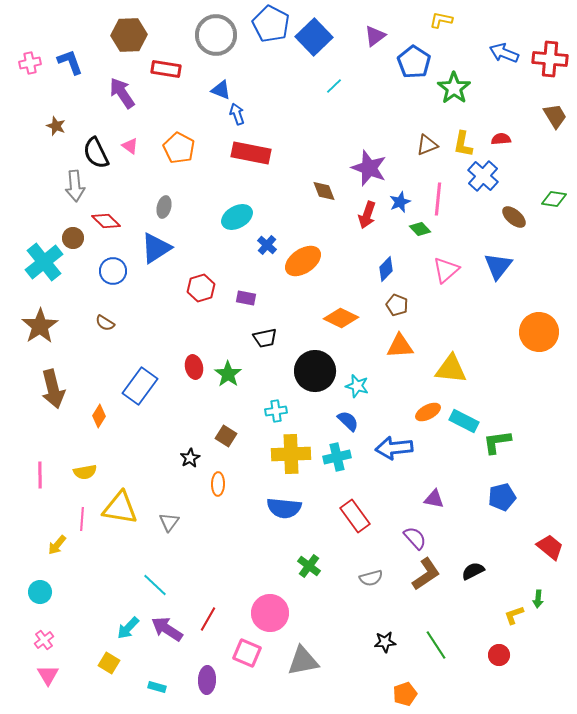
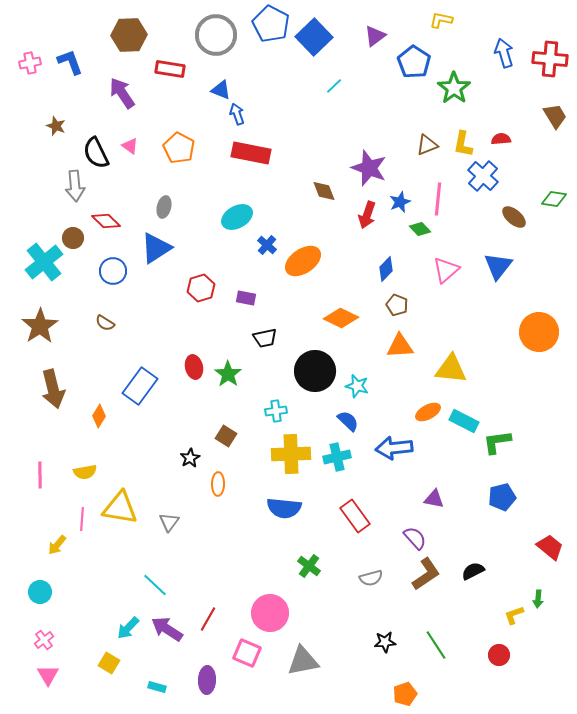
blue arrow at (504, 53): rotated 52 degrees clockwise
red rectangle at (166, 69): moved 4 px right
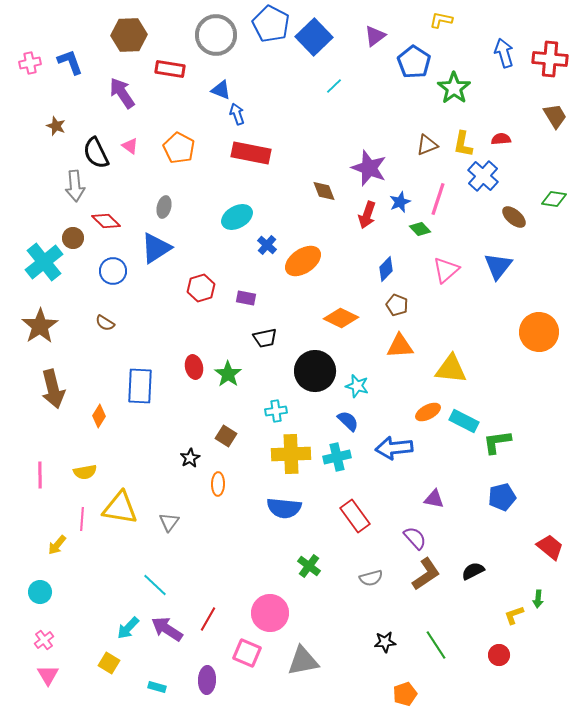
pink line at (438, 199): rotated 12 degrees clockwise
blue rectangle at (140, 386): rotated 33 degrees counterclockwise
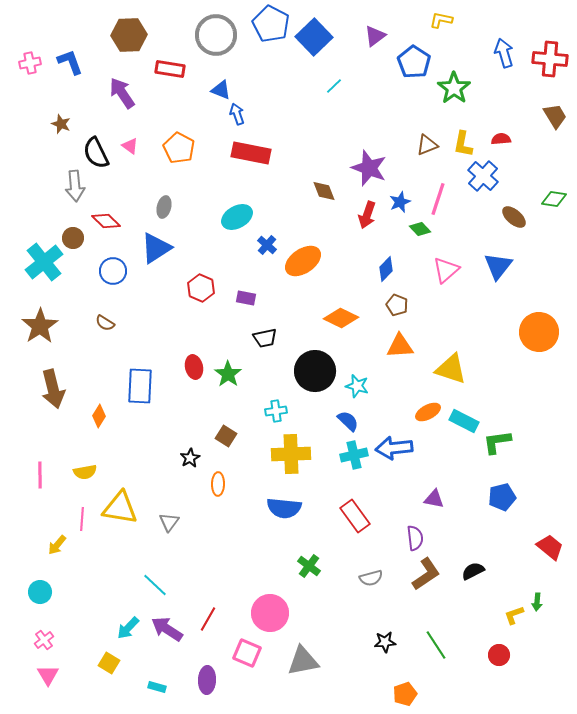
brown star at (56, 126): moved 5 px right, 2 px up
red hexagon at (201, 288): rotated 20 degrees counterclockwise
yellow triangle at (451, 369): rotated 12 degrees clockwise
cyan cross at (337, 457): moved 17 px right, 2 px up
purple semicircle at (415, 538): rotated 35 degrees clockwise
green arrow at (538, 599): moved 1 px left, 3 px down
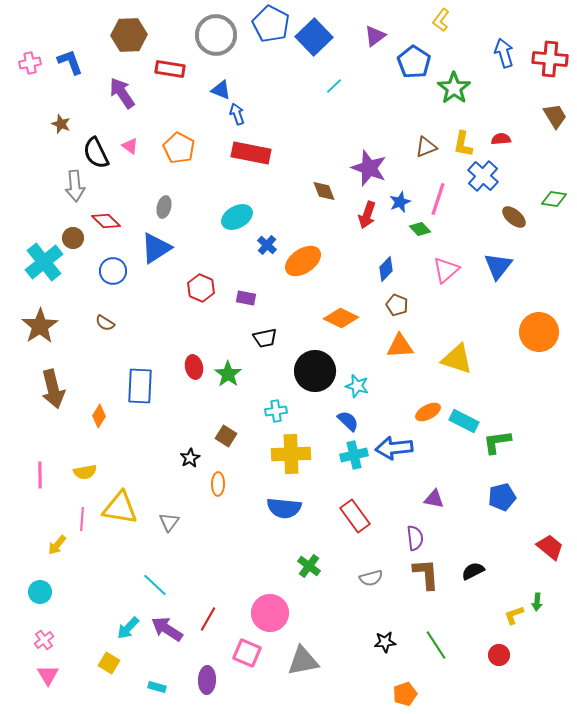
yellow L-shape at (441, 20): rotated 65 degrees counterclockwise
brown triangle at (427, 145): moved 1 px left, 2 px down
yellow triangle at (451, 369): moved 6 px right, 10 px up
brown L-shape at (426, 574): rotated 60 degrees counterclockwise
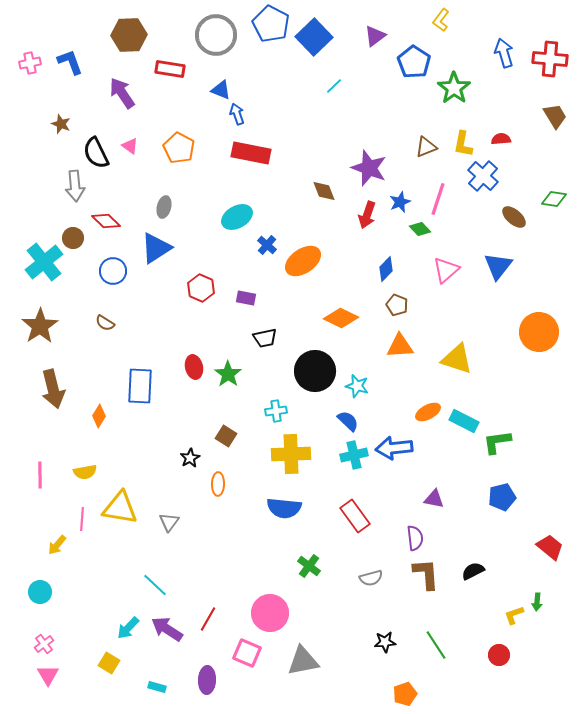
pink cross at (44, 640): moved 4 px down
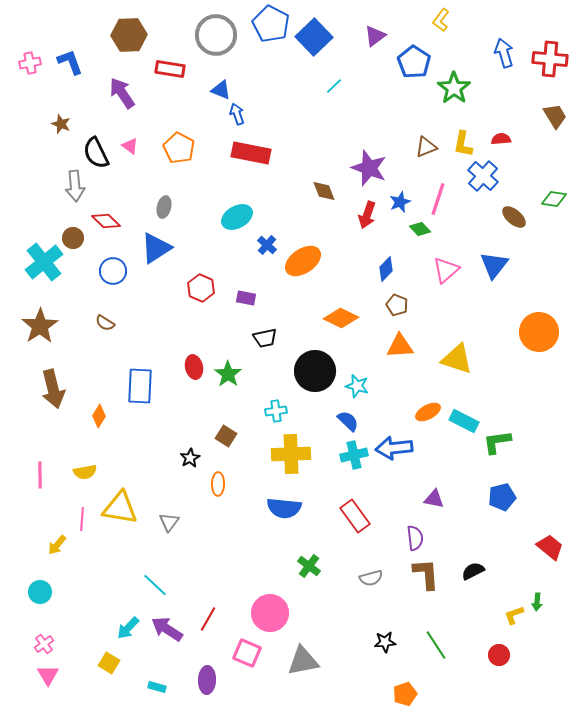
blue triangle at (498, 266): moved 4 px left, 1 px up
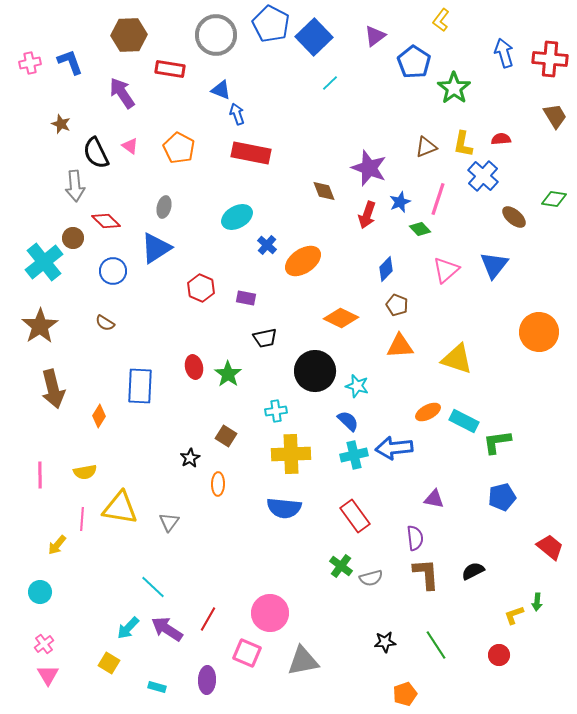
cyan line at (334, 86): moved 4 px left, 3 px up
green cross at (309, 566): moved 32 px right
cyan line at (155, 585): moved 2 px left, 2 px down
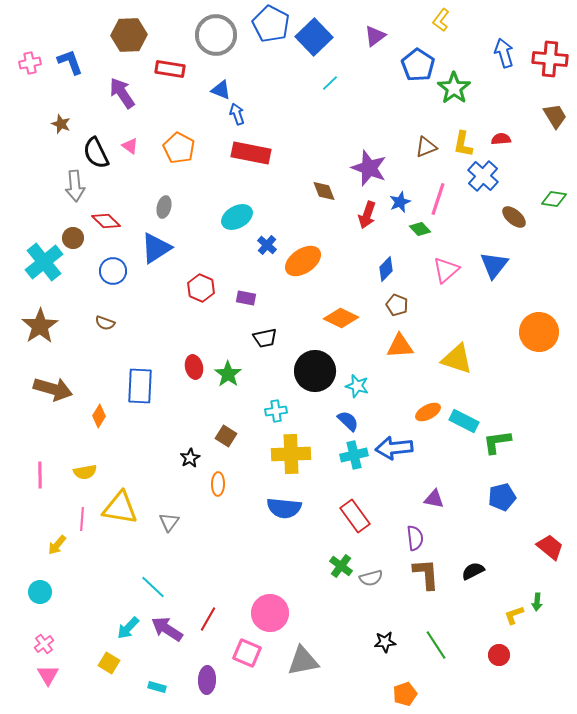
blue pentagon at (414, 62): moved 4 px right, 3 px down
brown semicircle at (105, 323): rotated 12 degrees counterclockwise
brown arrow at (53, 389): rotated 60 degrees counterclockwise
